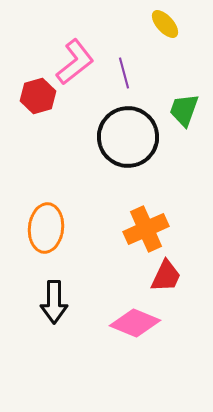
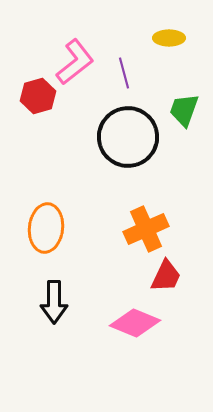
yellow ellipse: moved 4 px right, 14 px down; rotated 48 degrees counterclockwise
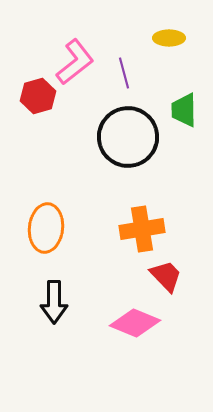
green trapezoid: rotated 21 degrees counterclockwise
orange cross: moved 4 px left; rotated 15 degrees clockwise
red trapezoid: rotated 69 degrees counterclockwise
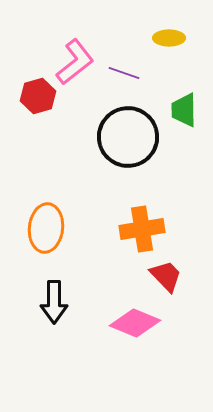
purple line: rotated 56 degrees counterclockwise
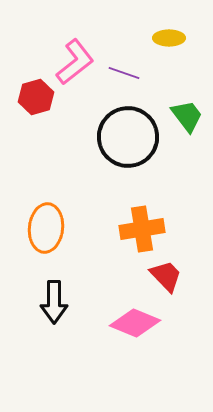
red hexagon: moved 2 px left, 1 px down
green trapezoid: moved 3 px right, 6 px down; rotated 144 degrees clockwise
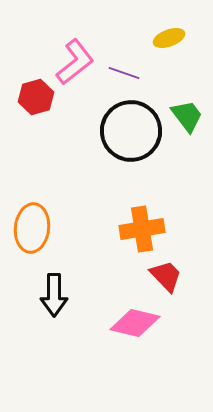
yellow ellipse: rotated 20 degrees counterclockwise
black circle: moved 3 px right, 6 px up
orange ellipse: moved 14 px left
black arrow: moved 7 px up
pink diamond: rotated 9 degrees counterclockwise
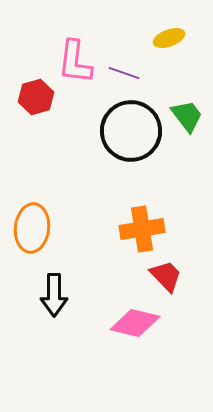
pink L-shape: rotated 135 degrees clockwise
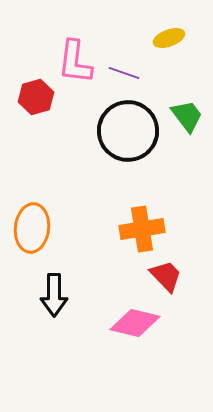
black circle: moved 3 px left
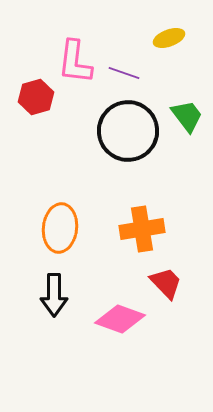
orange ellipse: moved 28 px right
red trapezoid: moved 7 px down
pink diamond: moved 15 px left, 4 px up; rotated 6 degrees clockwise
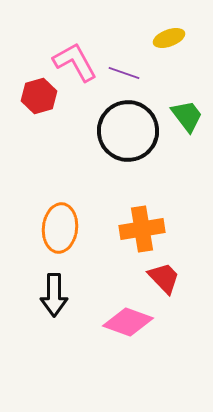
pink L-shape: rotated 144 degrees clockwise
red hexagon: moved 3 px right, 1 px up
red trapezoid: moved 2 px left, 5 px up
pink diamond: moved 8 px right, 3 px down
